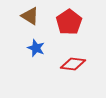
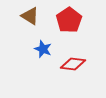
red pentagon: moved 2 px up
blue star: moved 7 px right, 1 px down
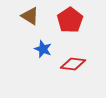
red pentagon: moved 1 px right
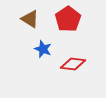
brown triangle: moved 3 px down
red pentagon: moved 2 px left, 1 px up
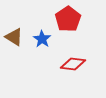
brown triangle: moved 16 px left, 18 px down
blue star: moved 1 px left, 10 px up; rotated 12 degrees clockwise
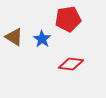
red pentagon: rotated 25 degrees clockwise
red diamond: moved 2 px left
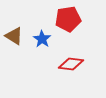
brown triangle: moved 1 px up
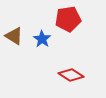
red diamond: moved 11 px down; rotated 25 degrees clockwise
